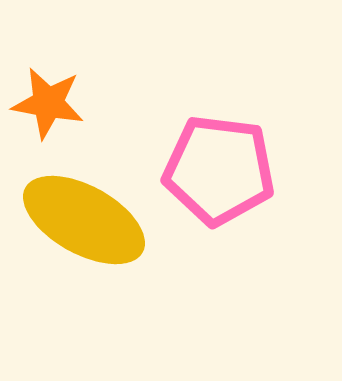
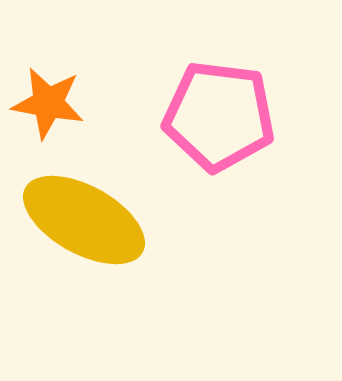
pink pentagon: moved 54 px up
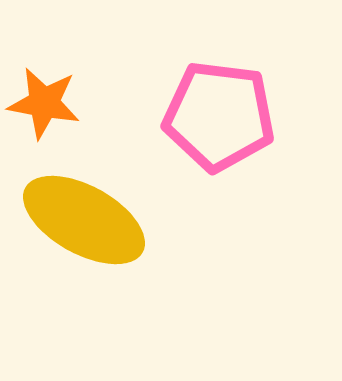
orange star: moved 4 px left
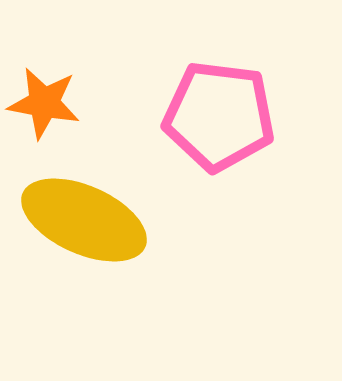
yellow ellipse: rotated 5 degrees counterclockwise
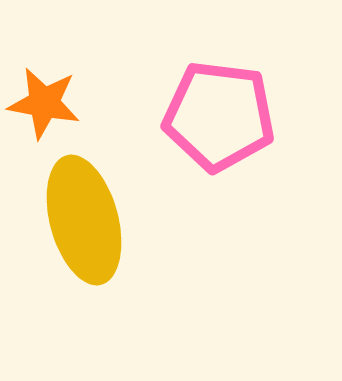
yellow ellipse: rotated 51 degrees clockwise
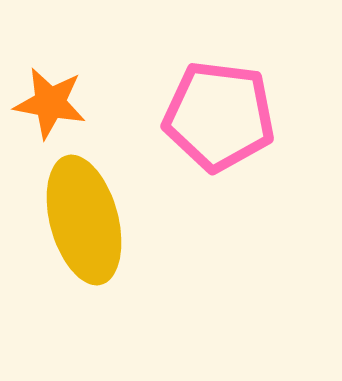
orange star: moved 6 px right
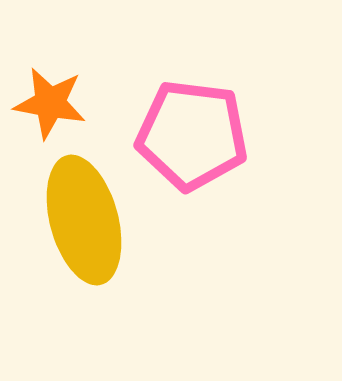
pink pentagon: moved 27 px left, 19 px down
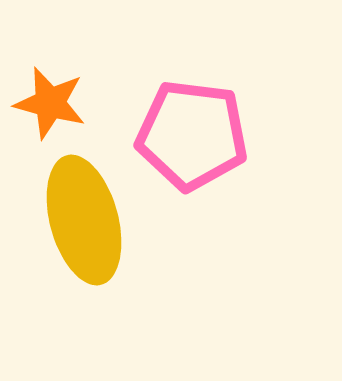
orange star: rotated 4 degrees clockwise
